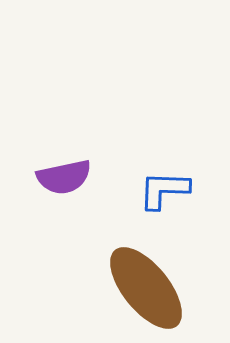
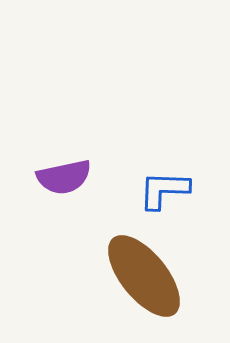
brown ellipse: moved 2 px left, 12 px up
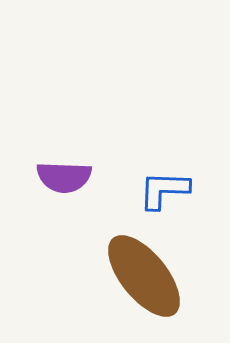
purple semicircle: rotated 14 degrees clockwise
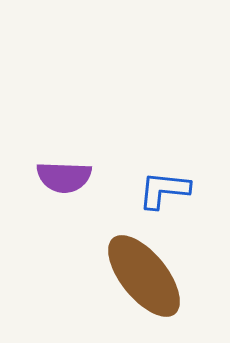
blue L-shape: rotated 4 degrees clockwise
